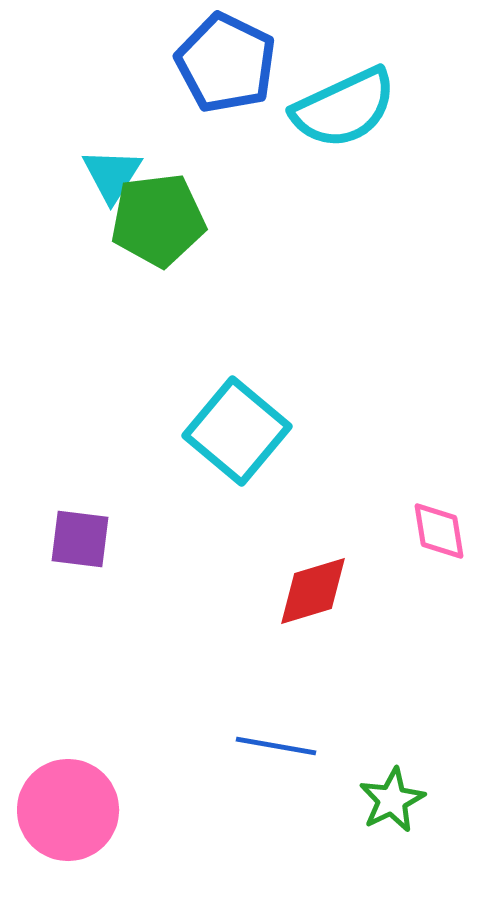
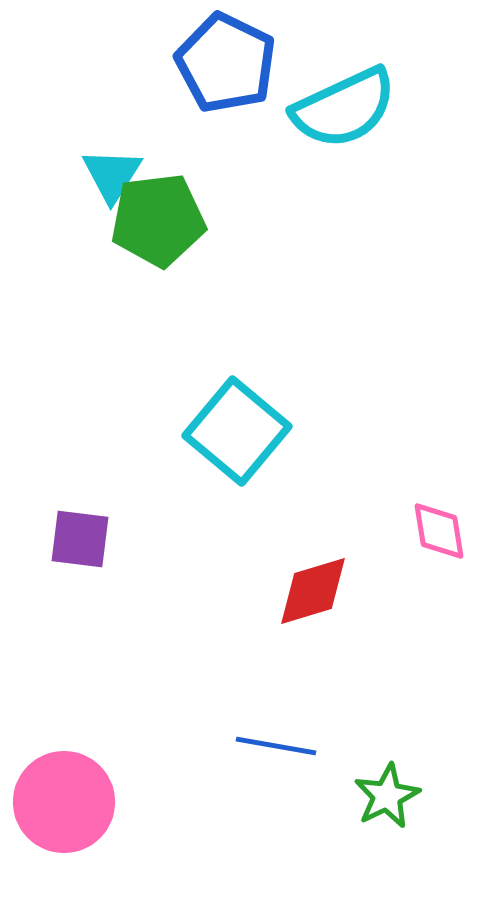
green star: moved 5 px left, 4 px up
pink circle: moved 4 px left, 8 px up
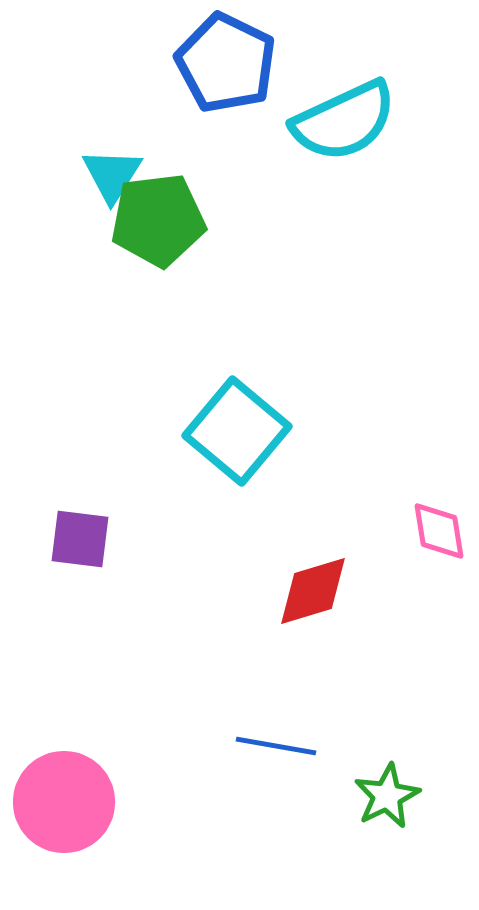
cyan semicircle: moved 13 px down
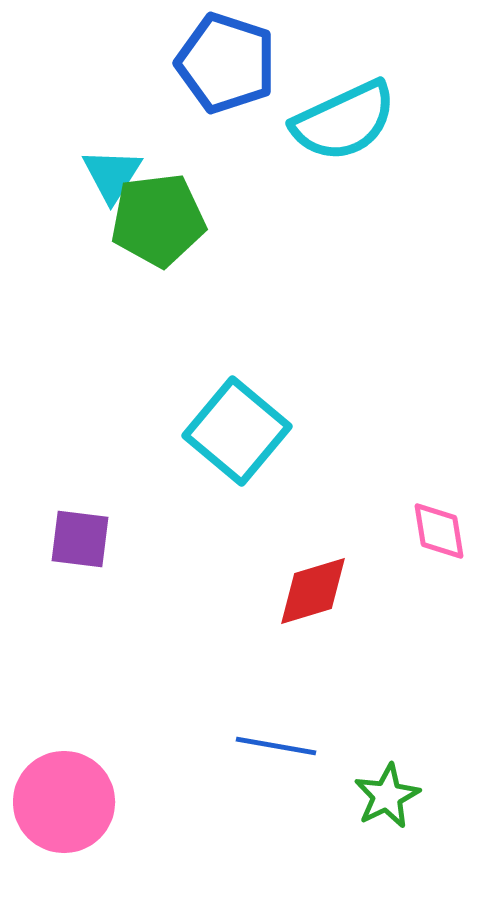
blue pentagon: rotated 8 degrees counterclockwise
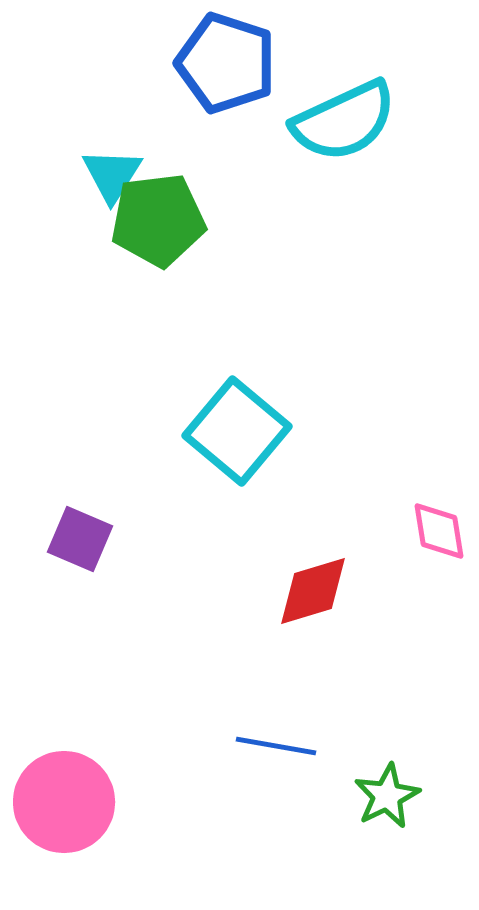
purple square: rotated 16 degrees clockwise
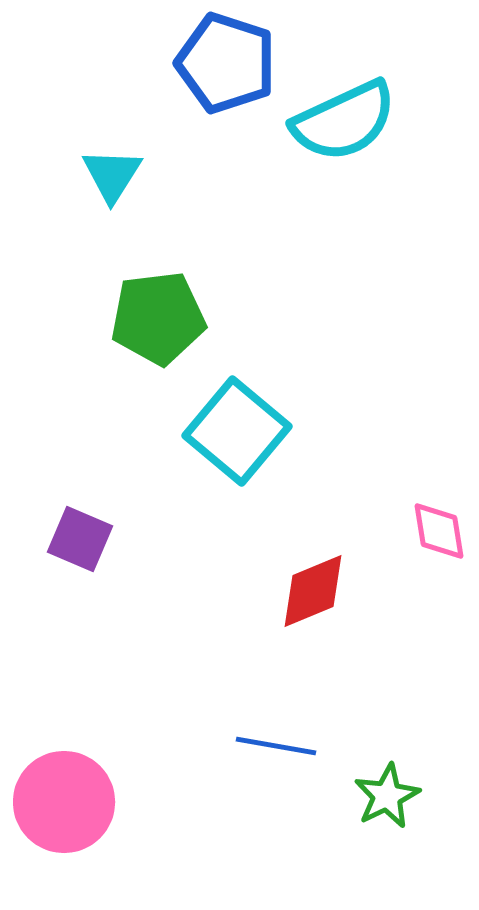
green pentagon: moved 98 px down
red diamond: rotated 6 degrees counterclockwise
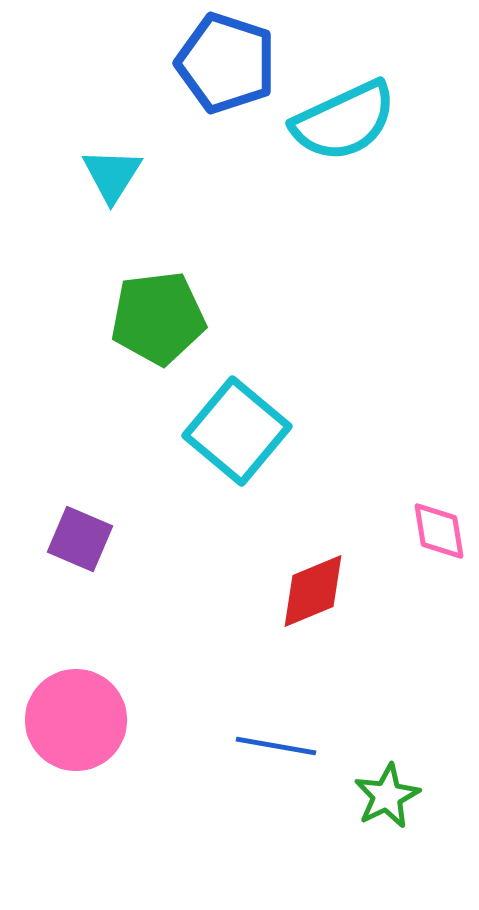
pink circle: moved 12 px right, 82 px up
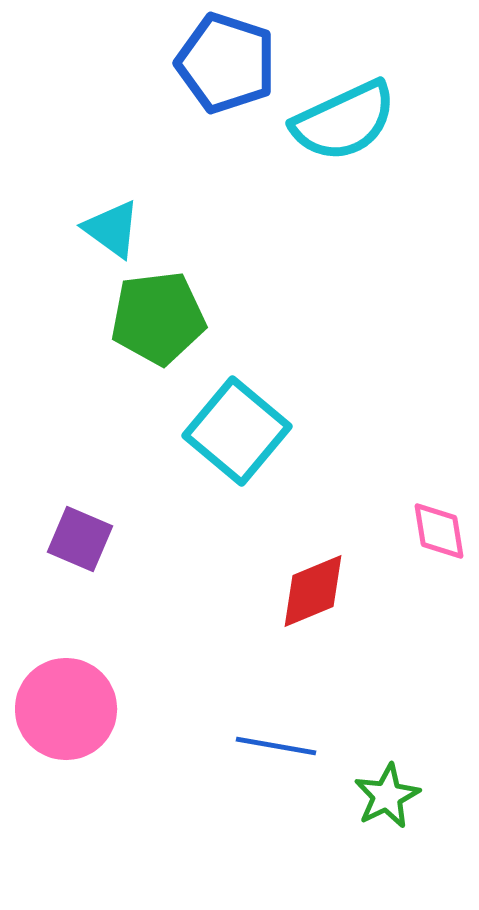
cyan triangle: moved 54 px down; rotated 26 degrees counterclockwise
pink circle: moved 10 px left, 11 px up
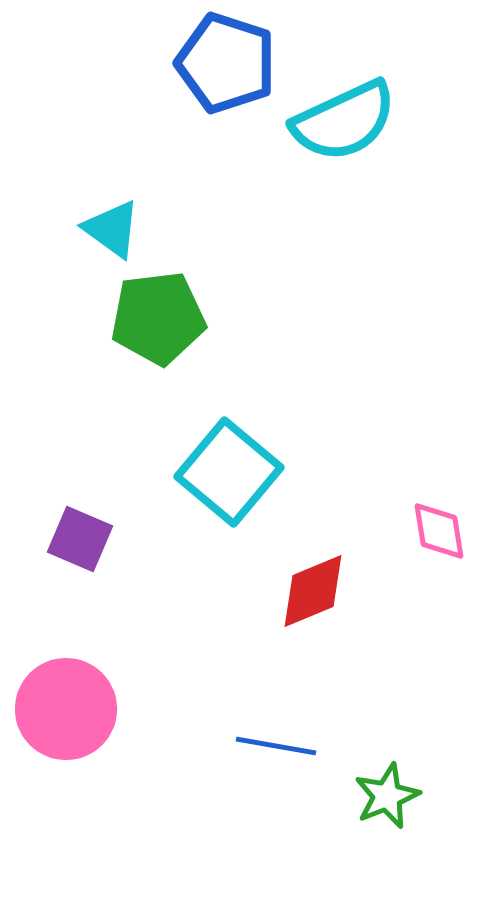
cyan square: moved 8 px left, 41 px down
green star: rotated 4 degrees clockwise
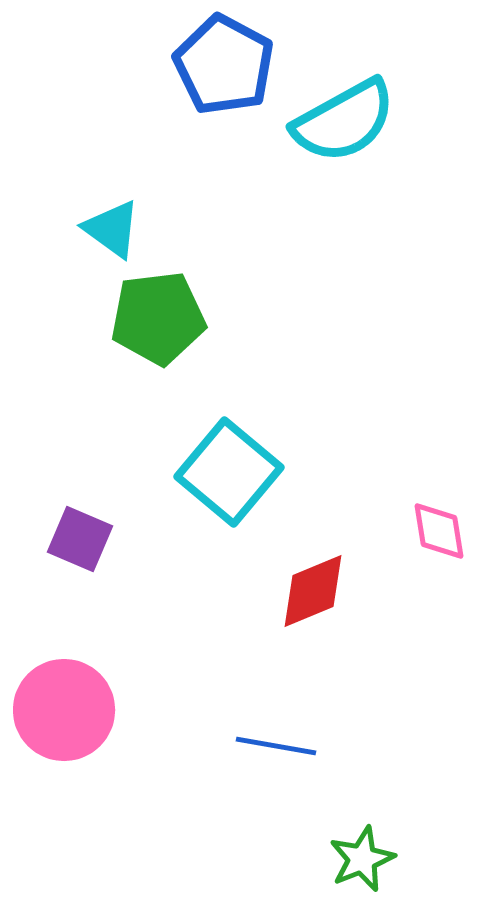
blue pentagon: moved 2 px left, 2 px down; rotated 10 degrees clockwise
cyan semicircle: rotated 4 degrees counterclockwise
pink circle: moved 2 px left, 1 px down
green star: moved 25 px left, 63 px down
